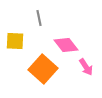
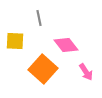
pink arrow: moved 5 px down
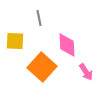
pink diamond: moved 1 px right; rotated 35 degrees clockwise
orange square: moved 1 px left, 2 px up
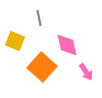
yellow square: rotated 18 degrees clockwise
pink diamond: rotated 10 degrees counterclockwise
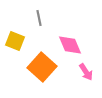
pink diamond: moved 3 px right; rotated 10 degrees counterclockwise
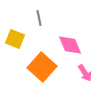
yellow square: moved 2 px up
pink arrow: moved 1 px left, 1 px down
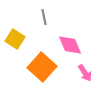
gray line: moved 5 px right, 1 px up
yellow square: rotated 12 degrees clockwise
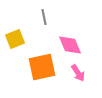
yellow square: rotated 36 degrees clockwise
orange square: rotated 36 degrees clockwise
pink arrow: moved 7 px left
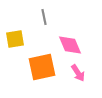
yellow square: rotated 12 degrees clockwise
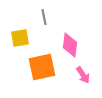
yellow square: moved 5 px right, 1 px up
pink diamond: rotated 30 degrees clockwise
pink arrow: moved 5 px right, 2 px down
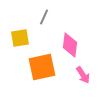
gray line: rotated 35 degrees clockwise
